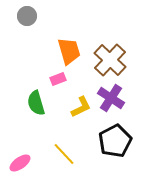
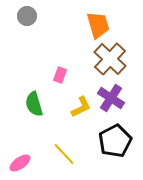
orange trapezoid: moved 29 px right, 26 px up
brown cross: moved 1 px up
pink rectangle: moved 2 px right, 4 px up; rotated 49 degrees counterclockwise
green semicircle: moved 2 px left, 1 px down
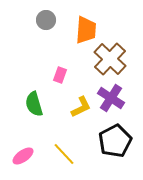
gray circle: moved 19 px right, 4 px down
orange trapezoid: moved 12 px left, 5 px down; rotated 20 degrees clockwise
pink ellipse: moved 3 px right, 7 px up
